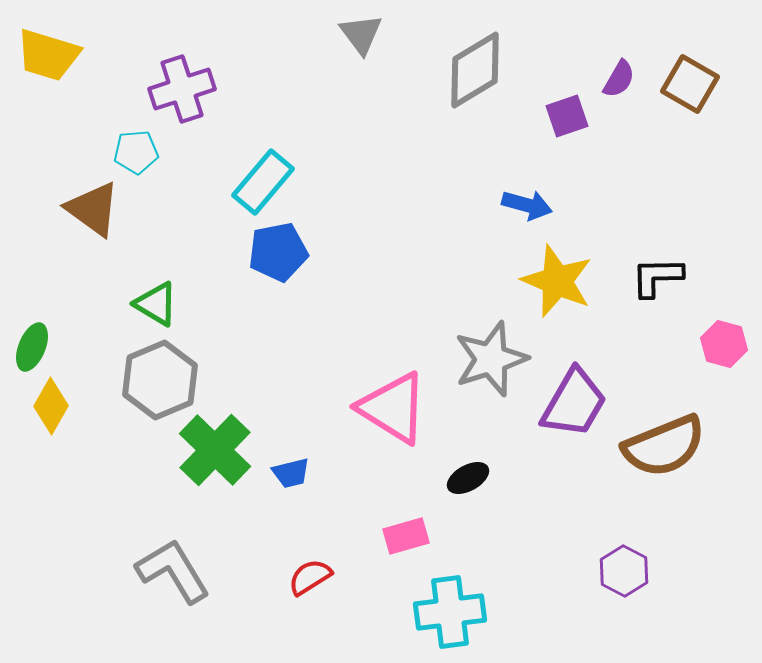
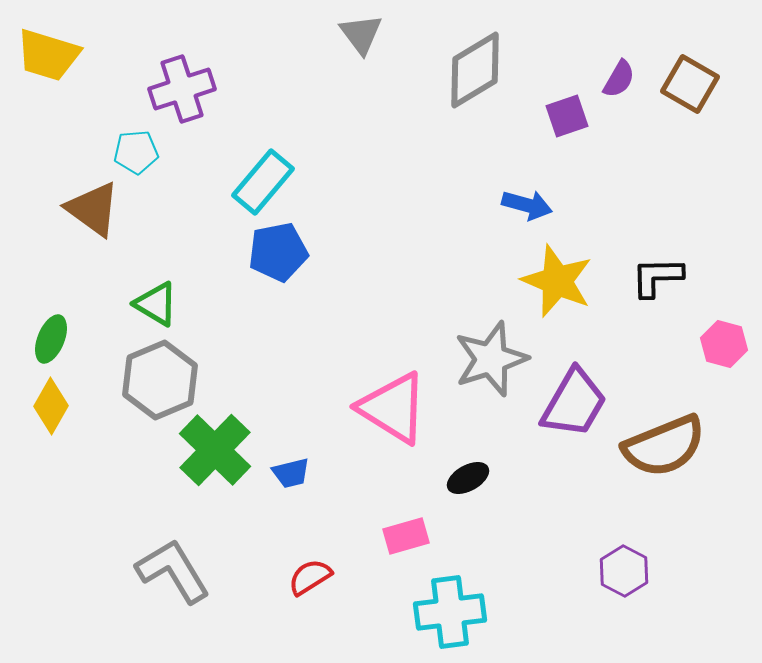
green ellipse: moved 19 px right, 8 px up
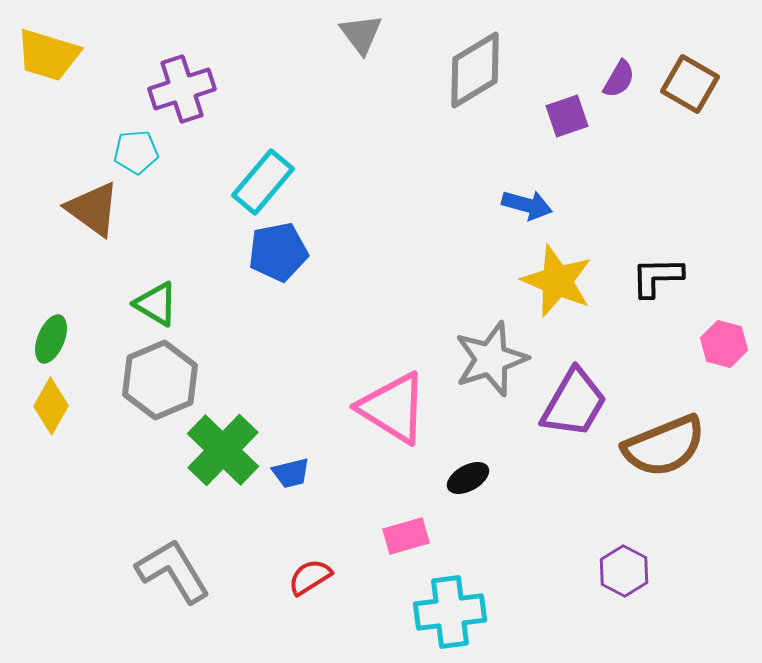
green cross: moved 8 px right
